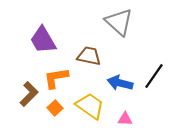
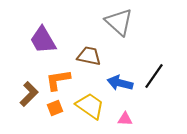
orange L-shape: moved 2 px right, 2 px down
orange square: rotated 21 degrees clockwise
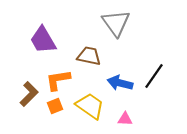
gray triangle: moved 3 px left, 1 px down; rotated 12 degrees clockwise
orange square: moved 2 px up
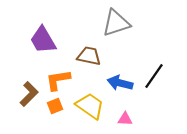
gray triangle: rotated 48 degrees clockwise
